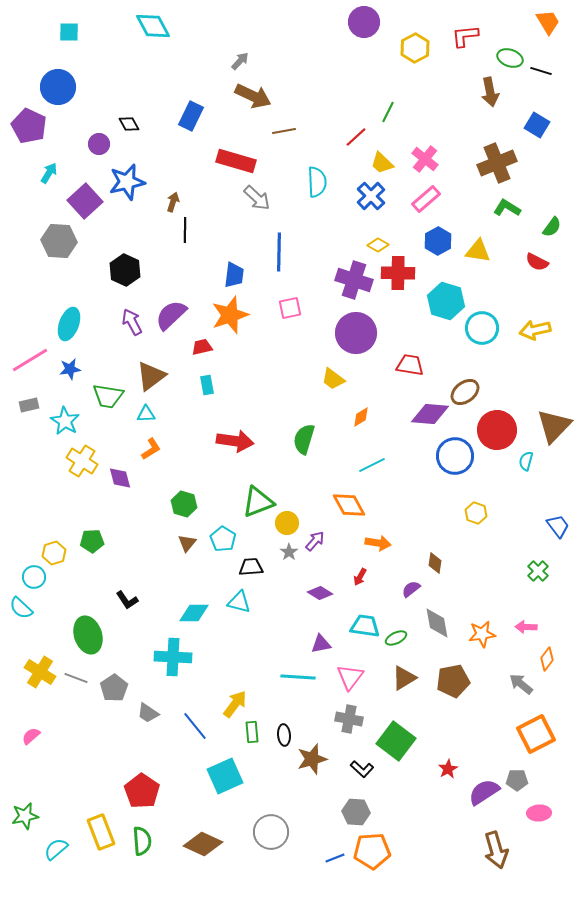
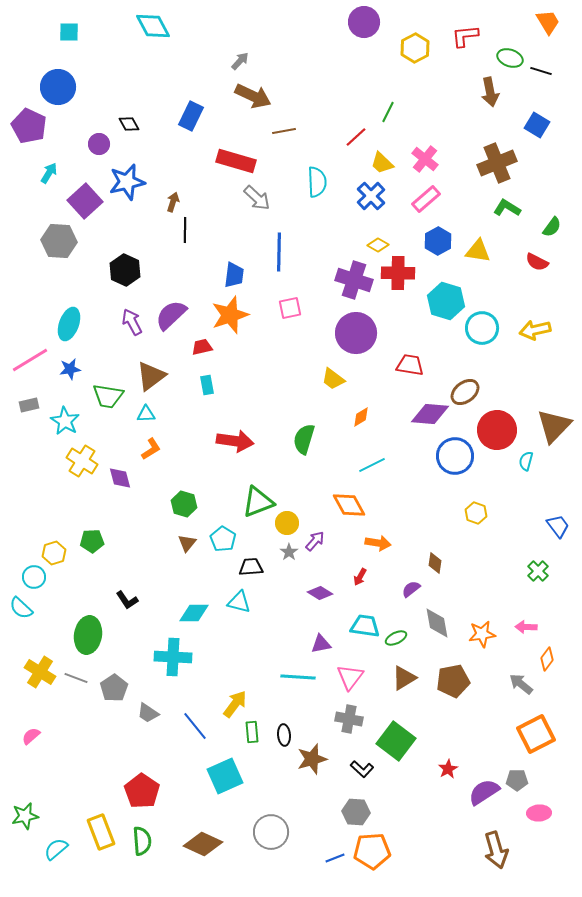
green ellipse at (88, 635): rotated 27 degrees clockwise
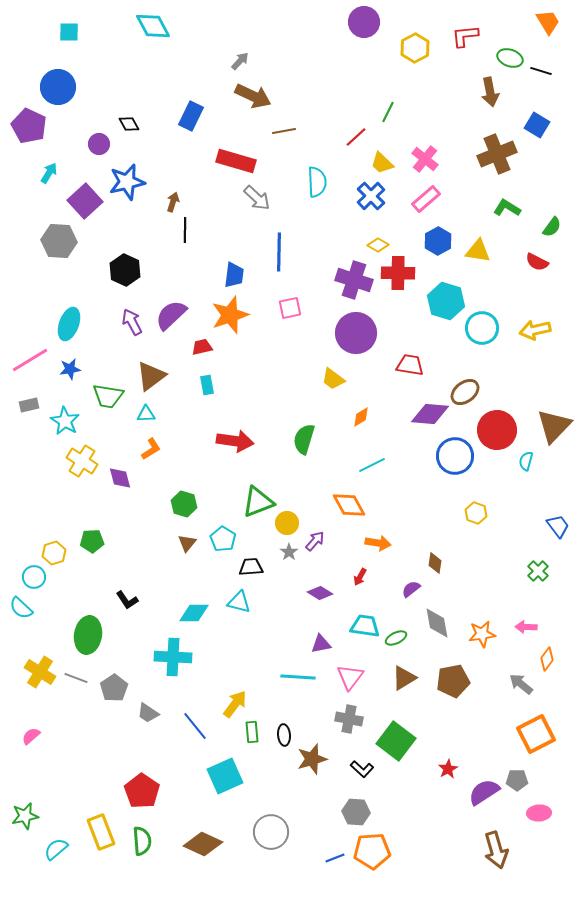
brown cross at (497, 163): moved 9 px up
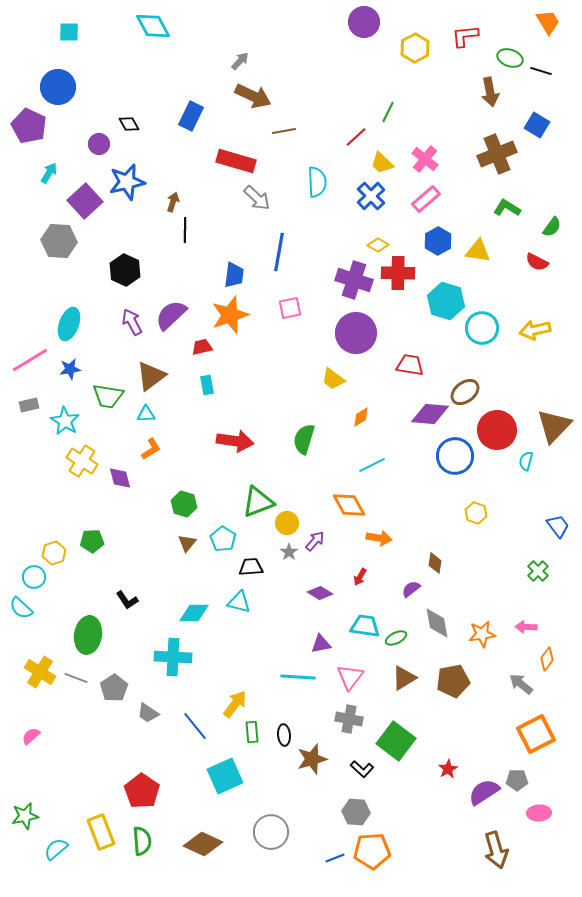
blue line at (279, 252): rotated 9 degrees clockwise
orange arrow at (378, 543): moved 1 px right, 5 px up
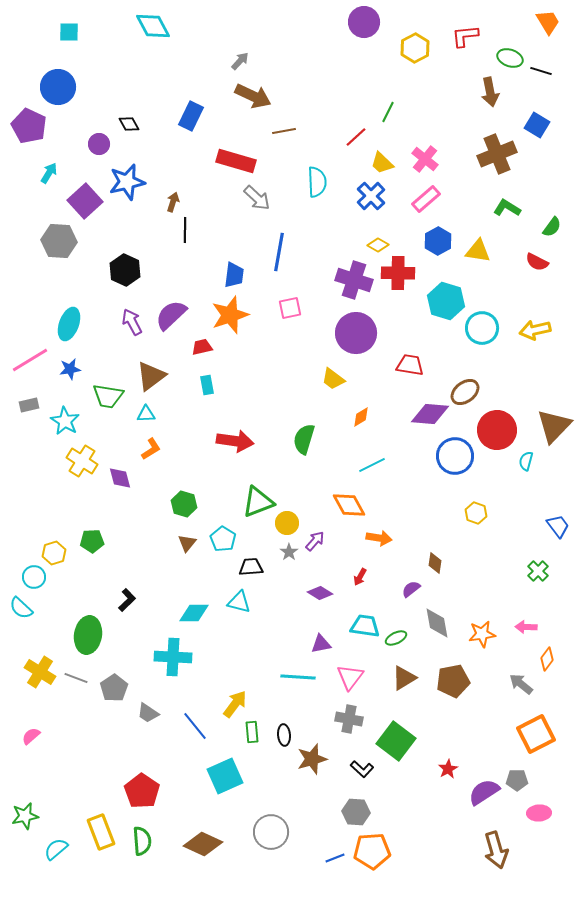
black L-shape at (127, 600): rotated 100 degrees counterclockwise
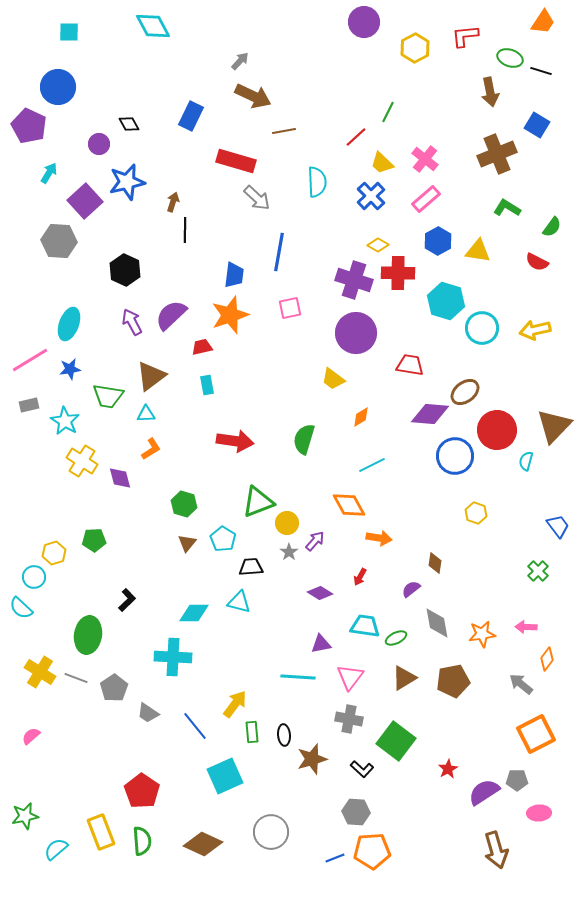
orange trapezoid at (548, 22): moved 5 px left; rotated 64 degrees clockwise
green pentagon at (92, 541): moved 2 px right, 1 px up
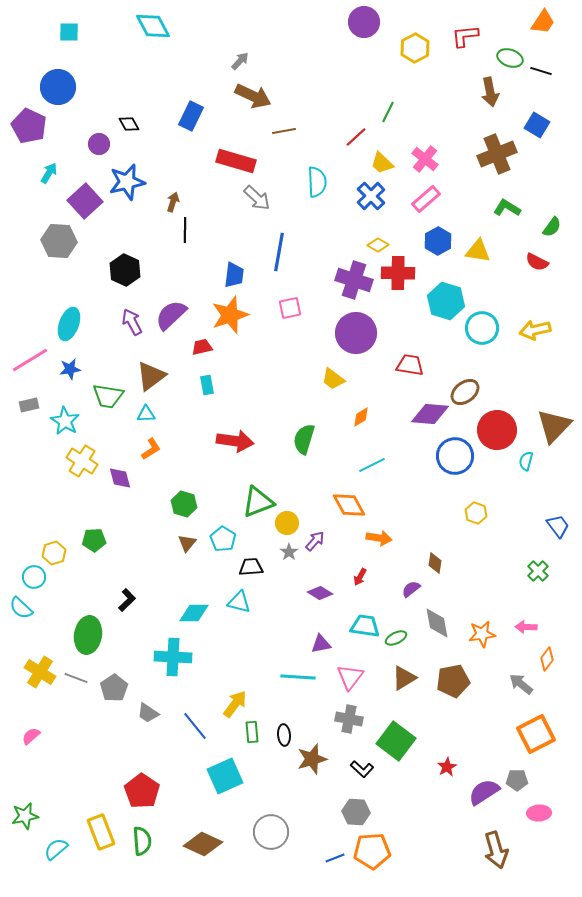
red star at (448, 769): moved 1 px left, 2 px up
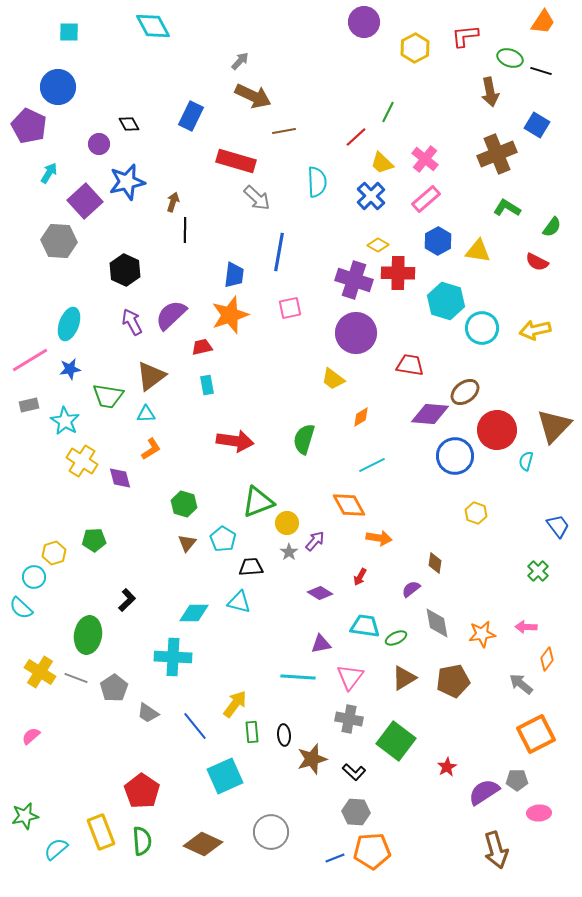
black L-shape at (362, 769): moved 8 px left, 3 px down
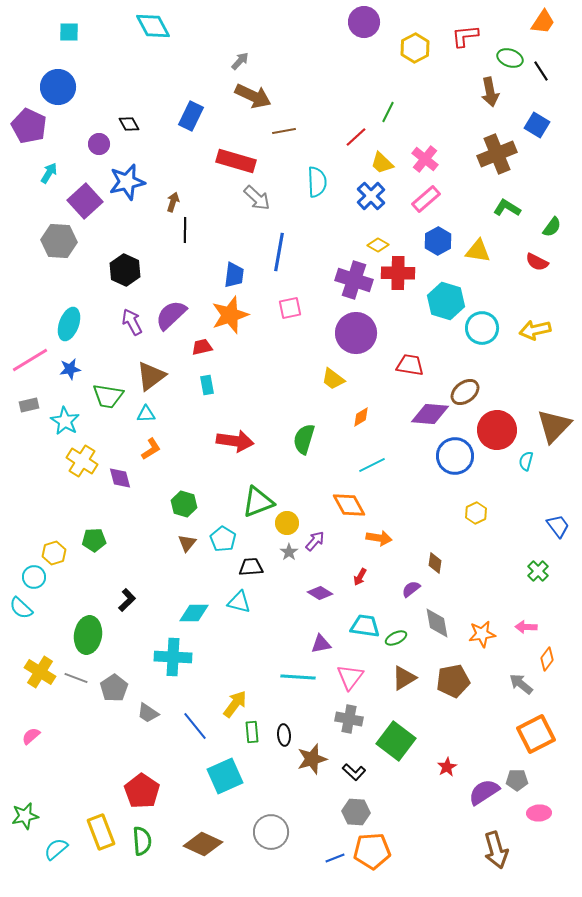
black line at (541, 71): rotated 40 degrees clockwise
yellow hexagon at (476, 513): rotated 15 degrees clockwise
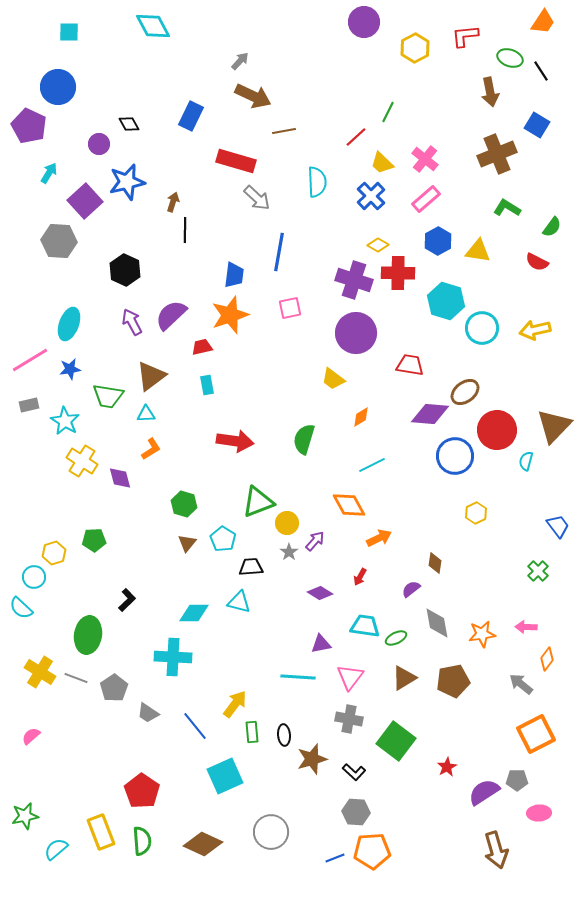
orange arrow at (379, 538): rotated 35 degrees counterclockwise
